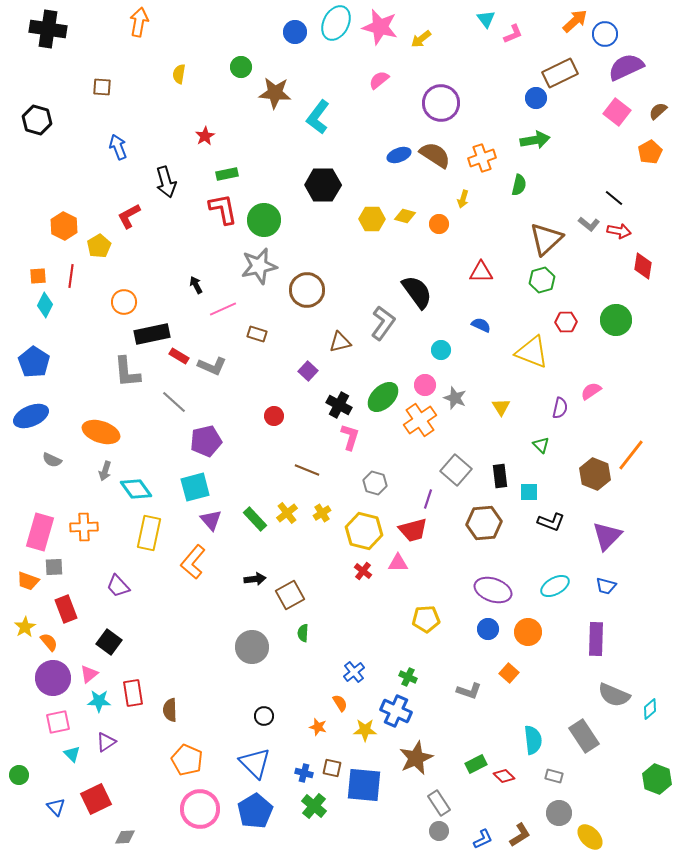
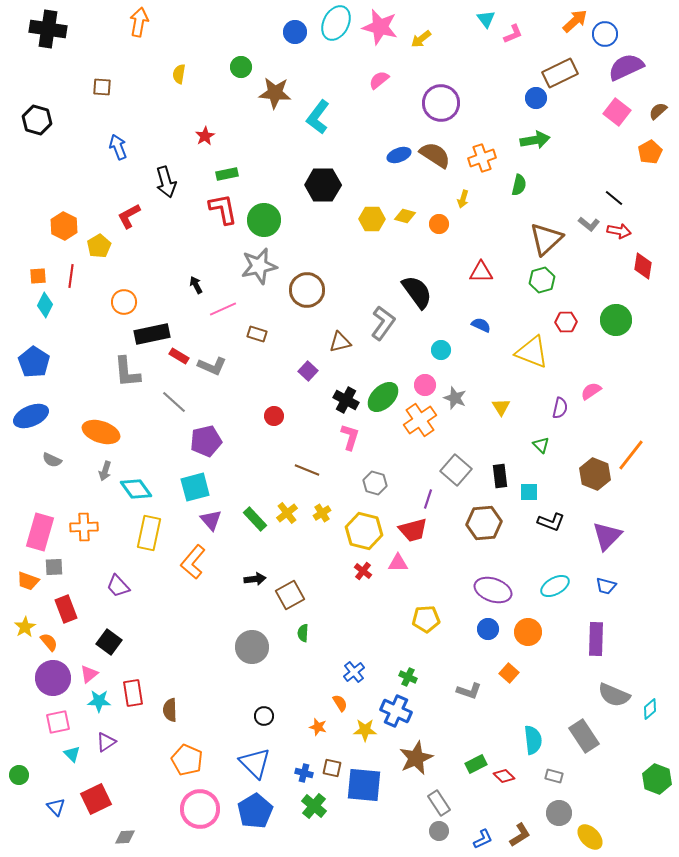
black cross at (339, 405): moved 7 px right, 5 px up
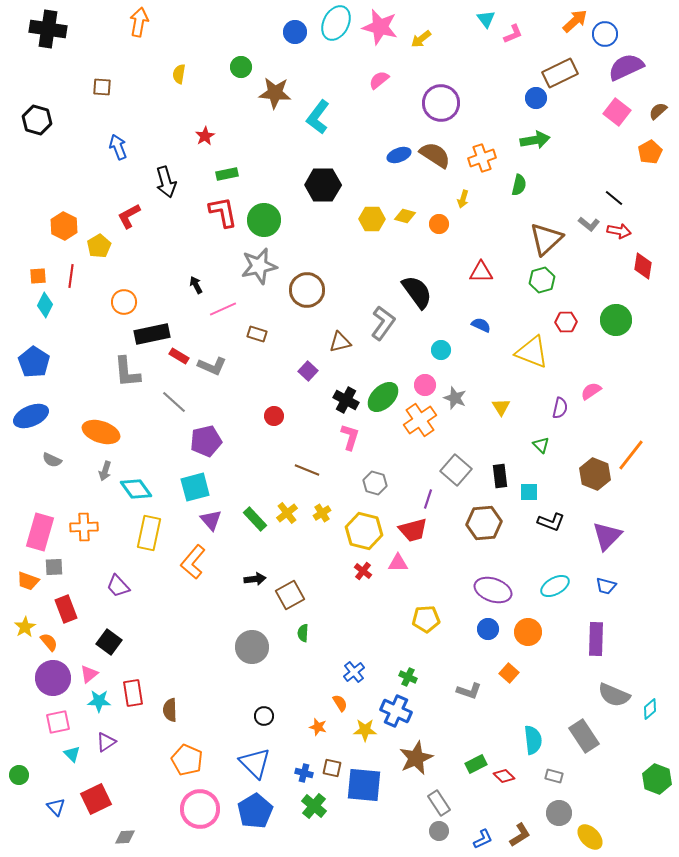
red L-shape at (223, 209): moved 3 px down
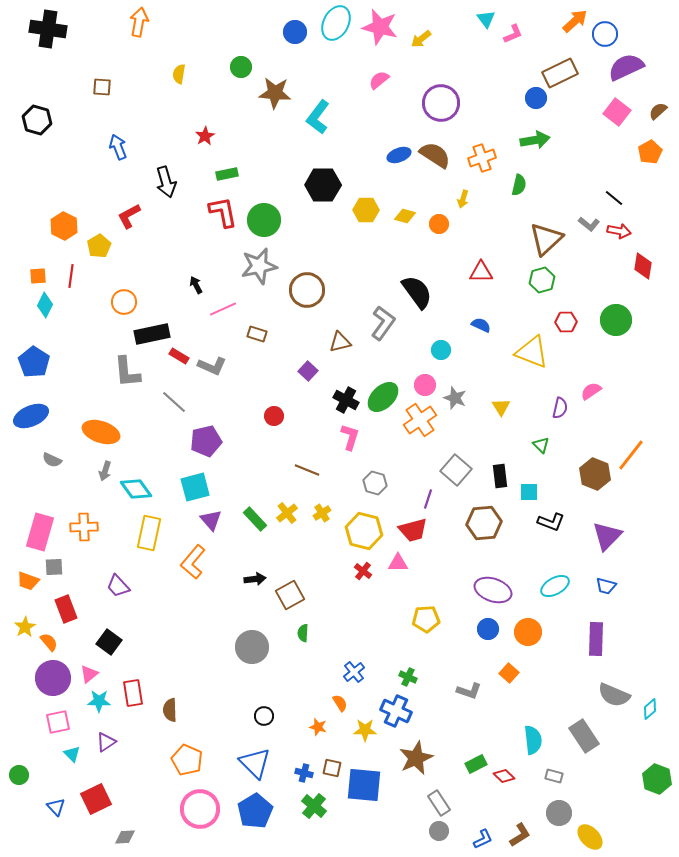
yellow hexagon at (372, 219): moved 6 px left, 9 px up
